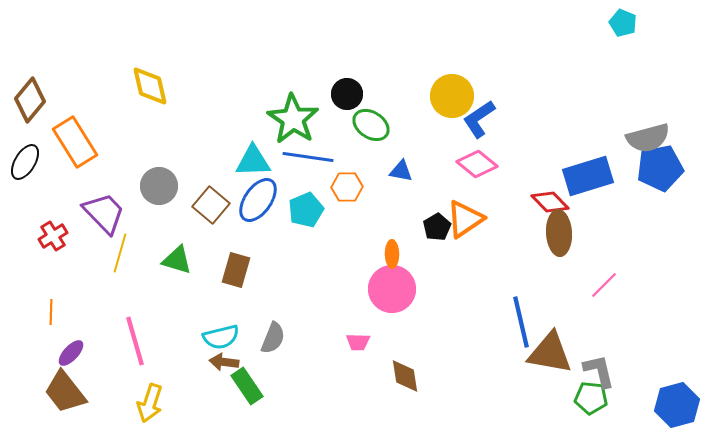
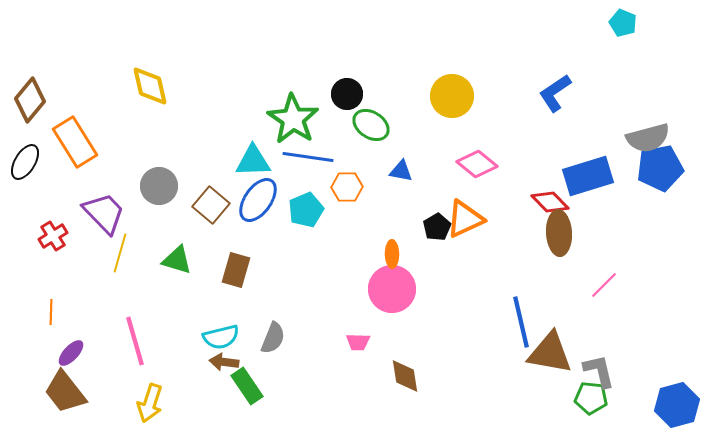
blue L-shape at (479, 119): moved 76 px right, 26 px up
orange triangle at (465, 219): rotated 9 degrees clockwise
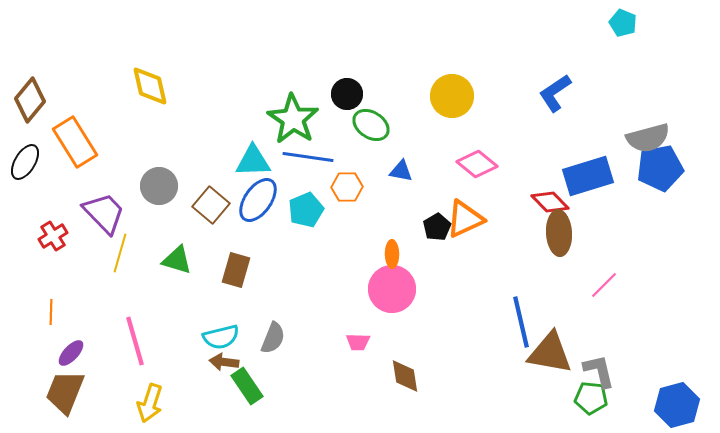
brown trapezoid at (65, 392): rotated 60 degrees clockwise
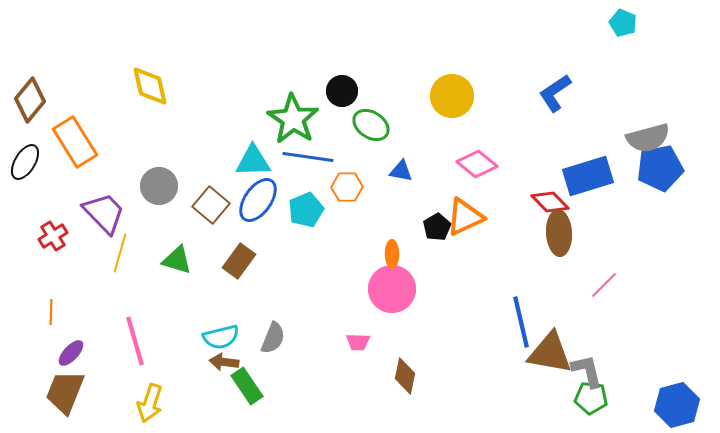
black circle at (347, 94): moved 5 px left, 3 px up
orange triangle at (465, 219): moved 2 px up
brown rectangle at (236, 270): moved 3 px right, 9 px up; rotated 20 degrees clockwise
gray L-shape at (599, 371): moved 12 px left
brown diamond at (405, 376): rotated 21 degrees clockwise
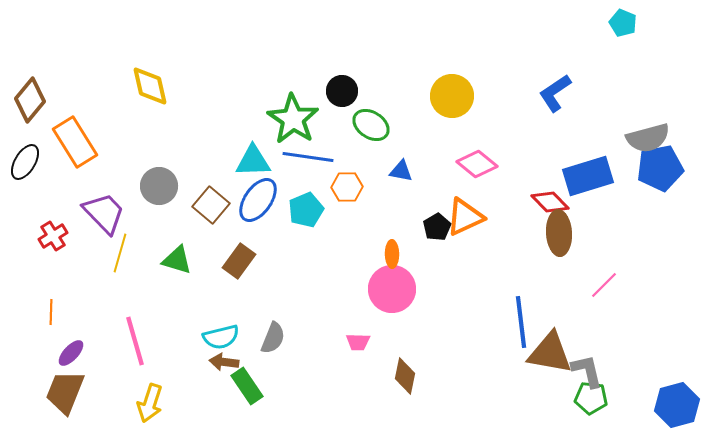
blue line at (521, 322): rotated 6 degrees clockwise
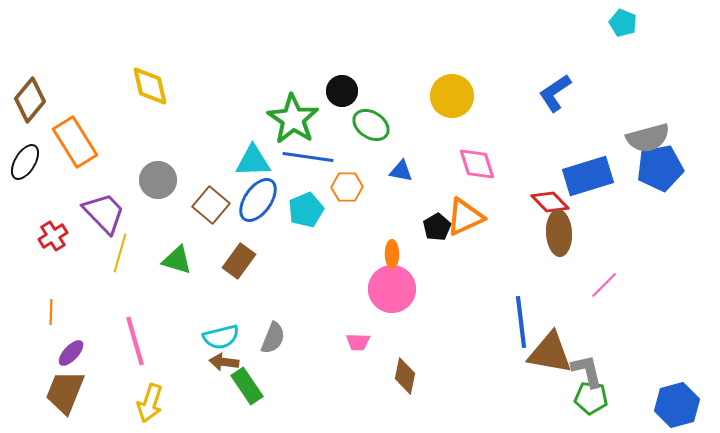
pink diamond at (477, 164): rotated 33 degrees clockwise
gray circle at (159, 186): moved 1 px left, 6 px up
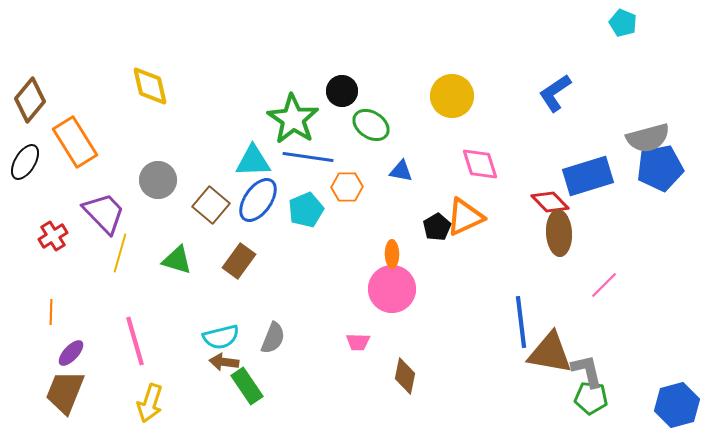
pink diamond at (477, 164): moved 3 px right
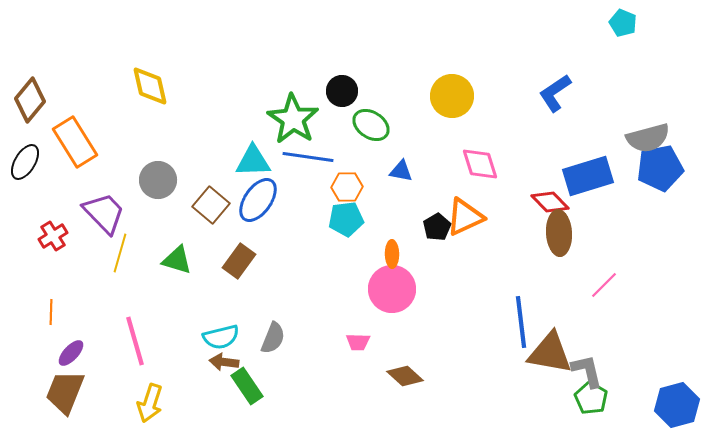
cyan pentagon at (306, 210): moved 40 px right, 9 px down; rotated 16 degrees clockwise
brown diamond at (405, 376): rotated 60 degrees counterclockwise
green pentagon at (591, 398): rotated 24 degrees clockwise
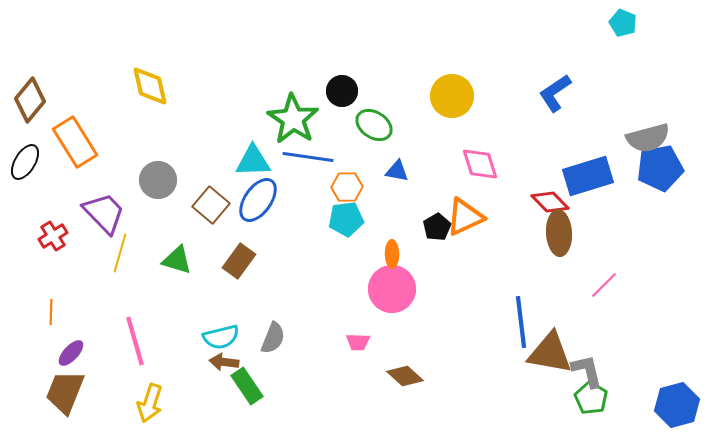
green ellipse at (371, 125): moved 3 px right
blue triangle at (401, 171): moved 4 px left
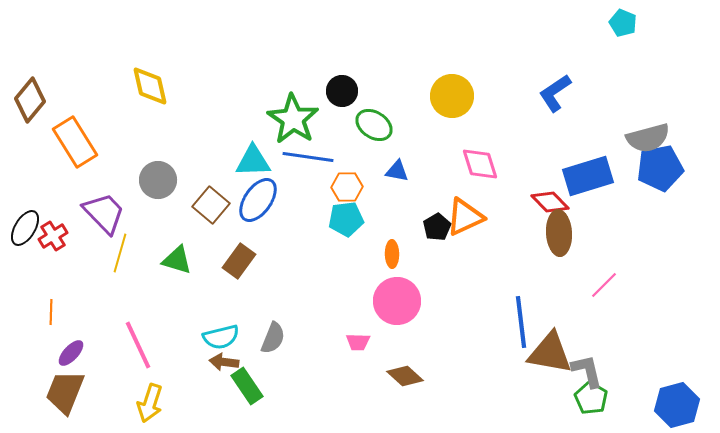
black ellipse at (25, 162): moved 66 px down
pink circle at (392, 289): moved 5 px right, 12 px down
pink line at (135, 341): moved 3 px right, 4 px down; rotated 9 degrees counterclockwise
